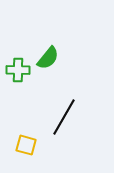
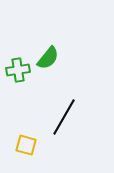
green cross: rotated 10 degrees counterclockwise
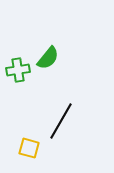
black line: moved 3 px left, 4 px down
yellow square: moved 3 px right, 3 px down
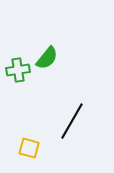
green semicircle: moved 1 px left
black line: moved 11 px right
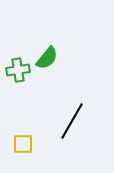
yellow square: moved 6 px left, 4 px up; rotated 15 degrees counterclockwise
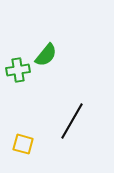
green semicircle: moved 1 px left, 3 px up
yellow square: rotated 15 degrees clockwise
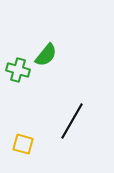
green cross: rotated 25 degrees clockwise
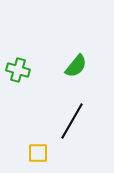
green semicircle: moved 30 px right, 11 px down
yellow square: moved 15 px right, 9 px down; rotated 15 degrees counterclockwise
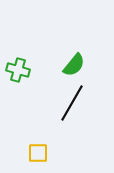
green semicircle: moved 2 px left, 1 px up
black line: moved 18 px up
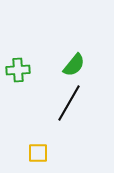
green cross: rotated 20 degrees counterclockwise
black line: moved 3 px left
